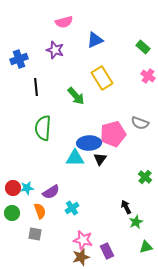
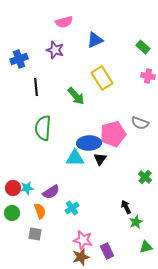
pink cross: rotated 24 degrees counterclockwise
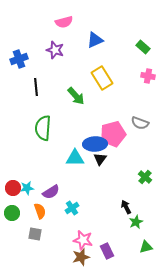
blue ellipse: moved 6 px right, 1 px down
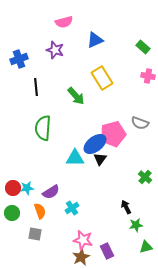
blue ellipse: rotated 35 degrees counterclockwise
green star: moved 3 px down; rotated 16 degrees clockwise
brown star: rotated 12 degrees counterclockwise
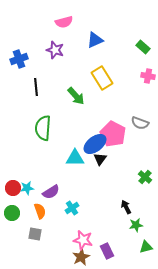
pink pentagon: rotated 30 degrees counterclockwise
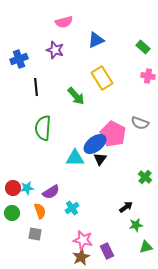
blue triangle: moved 1 px right
black arrow: rotated 80 degrees clockwise
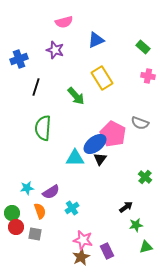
black line: rotated 24 degrees clockwise
red circle: moved 3 px right, 39 px down
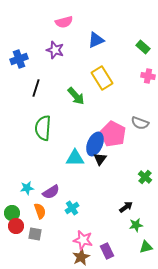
black line: moved 1 px down
blue ellipse: rotated 30 degrees counterclockwise
red circle: moved 1 px up
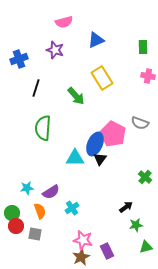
green rectangle: rotated 48 degrees clockwise
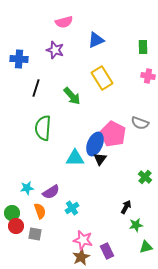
blue cross: rotated 24 degrees clockwise
green arrow: moved 4 px left
black arrow: rotated 24 degrees counterclockwise
